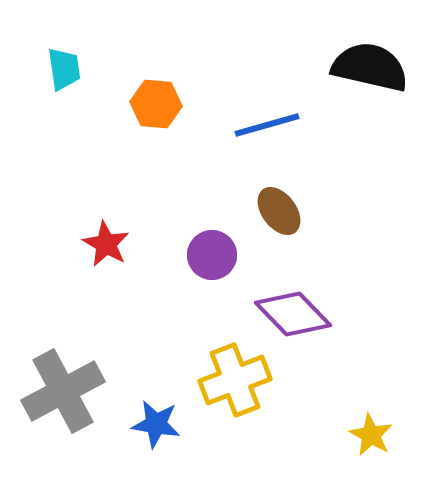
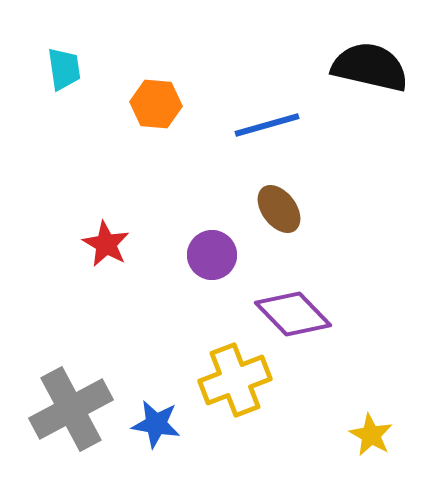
brown ellipse: moved 2 px up
gray cross: moved 8 px right, 18 px down
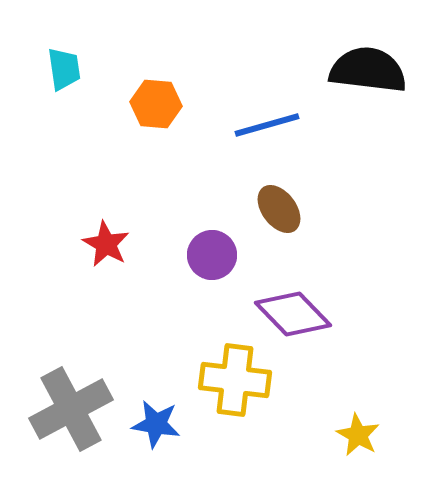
black semicircle: moved 2 px left, 3 px down; rotated 6 degrees counterclockwise
yellow cross: rotated 28 degrees clockwise
yellow star: moved 13 px left
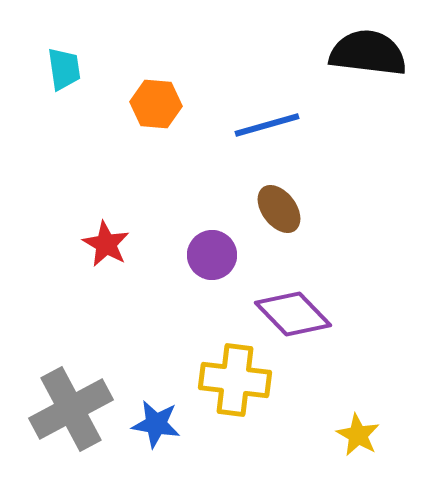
black semicircle: moved 17 px up
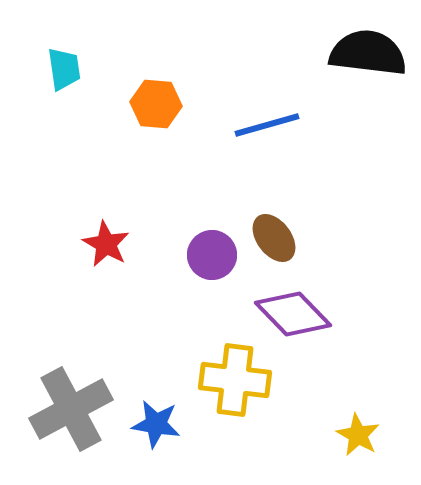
brown ellipse: moved 5 px left, 29 px down
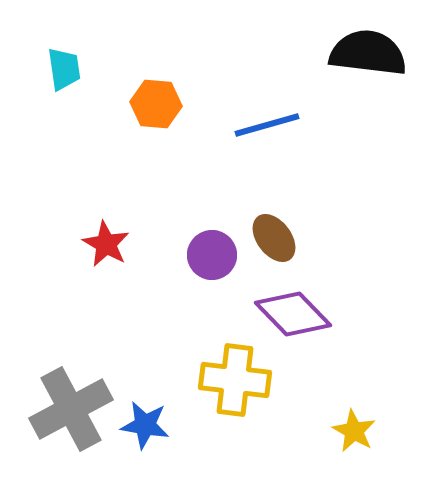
blue star: moved 11 px left, 1 px down
yellow star: moved 4 px left, 4 px up
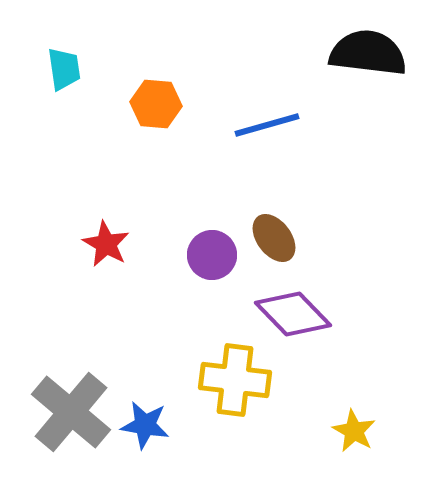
gray cross: moved 3 px down; rotated 22 degrees counterclockwise
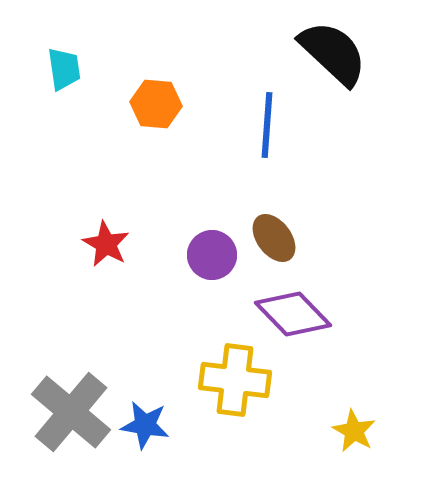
black semicircle: moved 35 px left; rotated 36 degrees clockwise
blue line: rotated 70 degrees counterclockwise
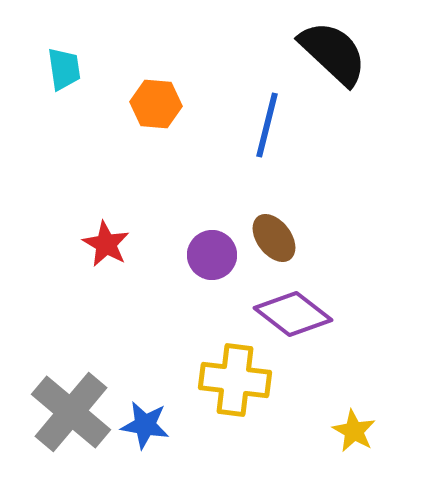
blue line: rotated 10 degrees clockwise
purple diamond: rotated 8 degrees counterclockwise
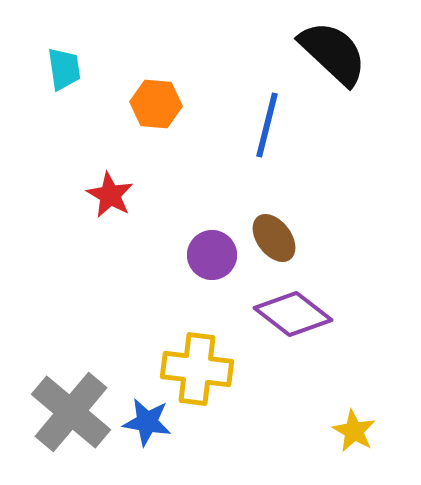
red star: moved 4 px right, 49 px up
yellow cross: moved 38 px left, 11 px up
blue star: moved 2 px right, 3 px up
